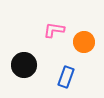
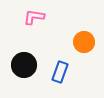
pink L-shape: moved 20 px left, 13 px up
blue rectangle: moved 6 px left, 5 px up
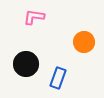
black circle: moved 2 px right, 1 px up
blue rectangle: moved 2 px left, 6 px down
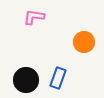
black circle: moved 16 px down
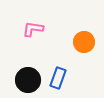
pink L-shape: moved 1 px left, 12 px down
black circle: moved 2 px right
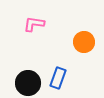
pink L-shape: moved 1 px right, 5 px up
black circle: moved 3 px down
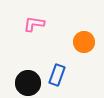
blue rectangle: moved 1 px left, 3 px up
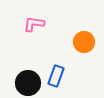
blue rectangle: moved 1 px left, 1 px down
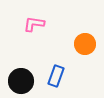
orange circle: moved 1 px right, 2 px down
black circle: moved 7 px left, 2 px up
